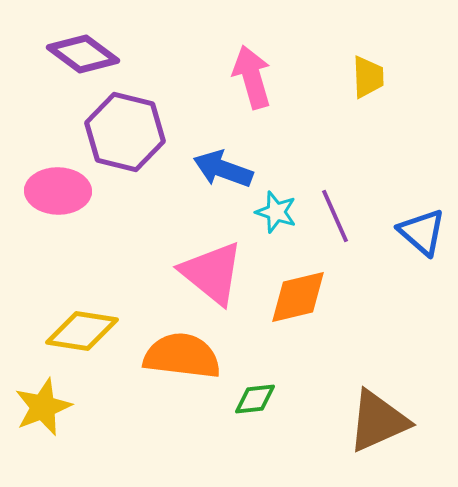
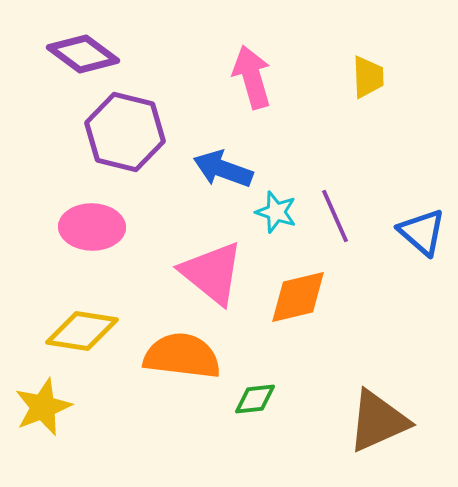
pink ellipse: moved 34 px right, 36 px down
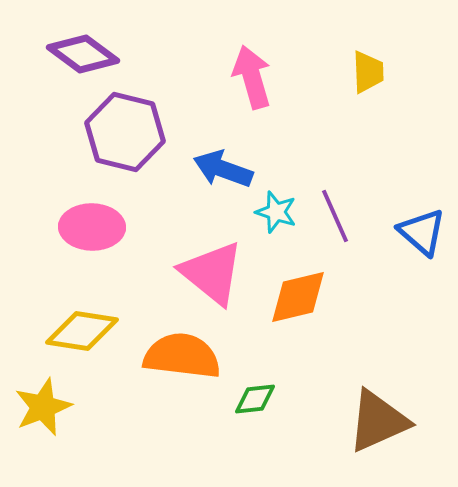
yellow trapezoid: moved 5 px up
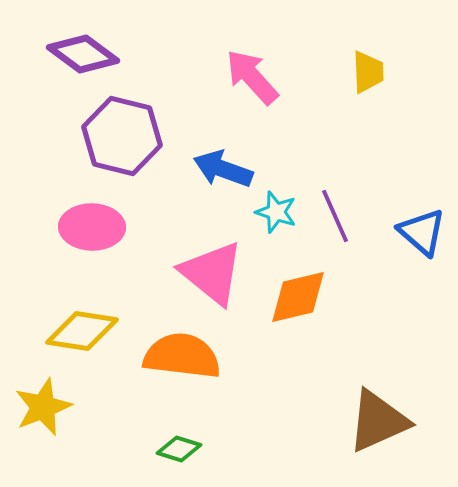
pink arrow: rotated 26 degrees counterclockwise
purple hexagon: moved 3 px left, 4 px down
green diamond: moved 76 px left, 50 px down; rotated 24 degrees clockwise
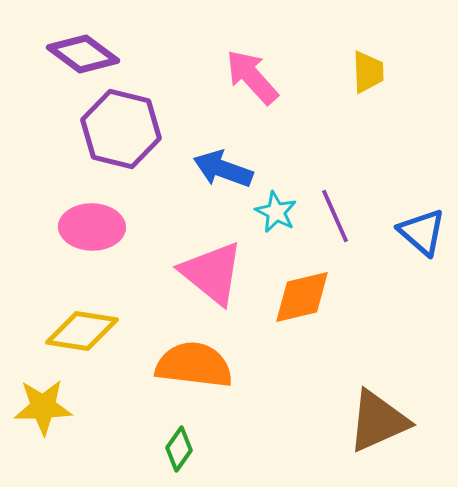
purple hexagon: moved 1 px left, 7 px up
cyan star: rotated 9 degrees clockwise
orange diamond: moved 4 px right
orange semicircle: moved 12 px right, 9 px down
yellow star: rotated 20 degrees clockwise
green diamond: rotated 72 degrees counterclockwise
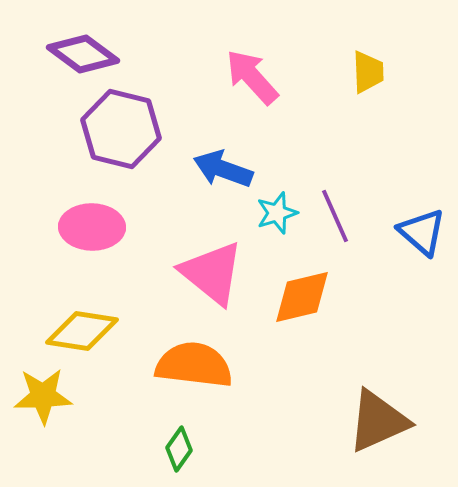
cyan star: moved 1 px right, 1 px down; rotated 27 degrees clockwise
yellow star: moved 11 px up
